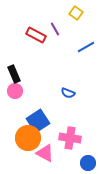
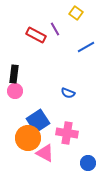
black rectangle: rotated 30 degrees clockwise
pink cross: moved 3 px left, 5 px up
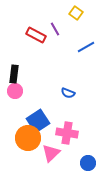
pink triangle: moved 6 px right; rotated 48 degrees clockwise
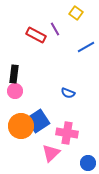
orange circle: moved 7 px left, 12 px up
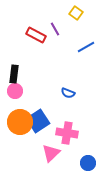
orange circle: moved 1 px left, 4 px up
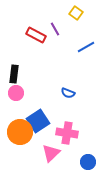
pink circle: moved 1 px right, 2 px down
orange circle: moved 10 px down
blue circle: moved 1 px up
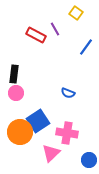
blue line: rotated 24 degrees counterclockwise
blue circle: moved 1 px right, 2 px up
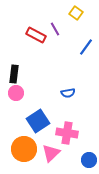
blue semicircle: rotated 32 degrees counterclockwise
orange circle: moved 4 px right, 17 px down
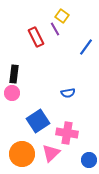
yellow square: moved 14 px left, 3 px down
red rectangle: moved 2 px down; rotated 36 degrees clockwise
pink circle: moved 4 px left
orange circle: moved 2 px left, 5 px down
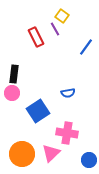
blue square: moved 10 px up
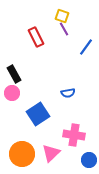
yellow square: rotated 16 degrees counterclockwise
purple line: moved 9 px right
black rectangle: rotated 36 degrees counterclockwise
blue square: moved 3 px down
pink cross: moved 7 px right, 2 px down
